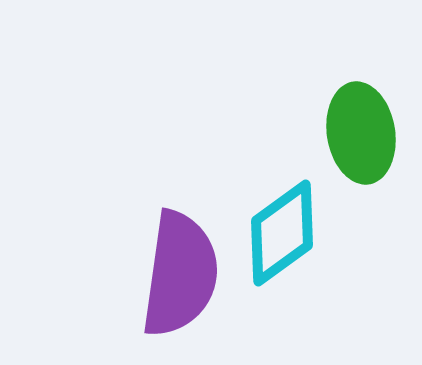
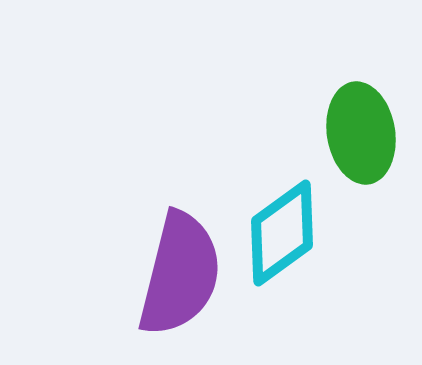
purple semicircle: rotated 6 degrees clockwise
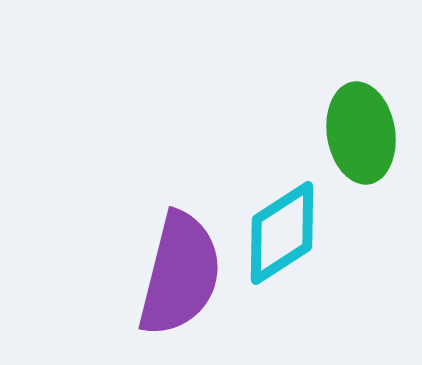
cyan diamond: rotated 3 degrees clockwise
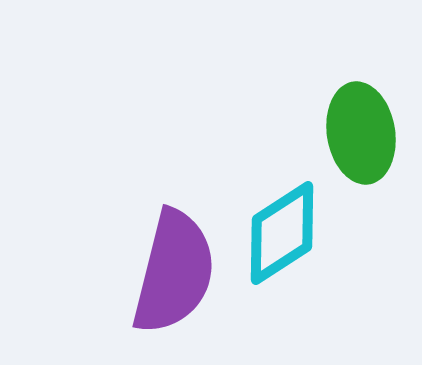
purple semicircle: moved 6 px left, 2 px up
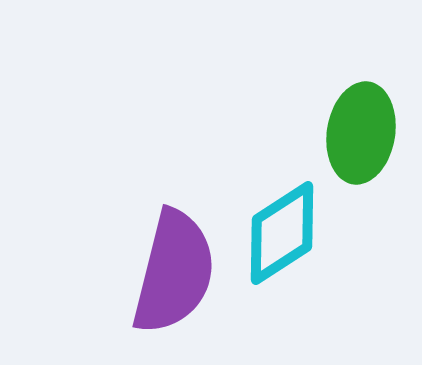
green ellipse: rotated 18 degrees clockwise
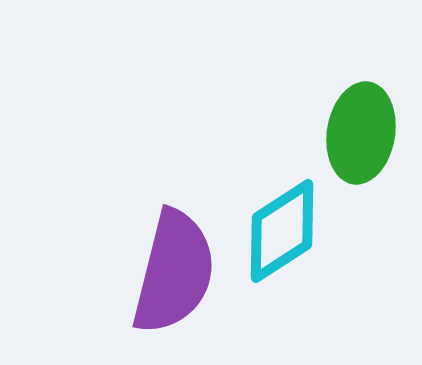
cyan diamond: moved 2 px up
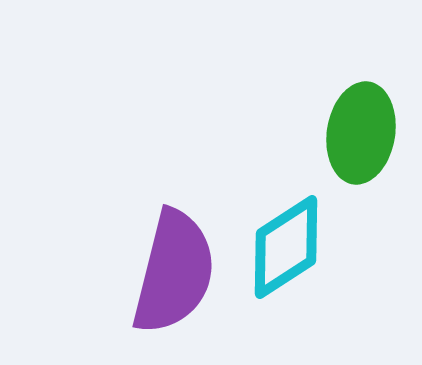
cyan diamond: moved 4 px right, 16 px down
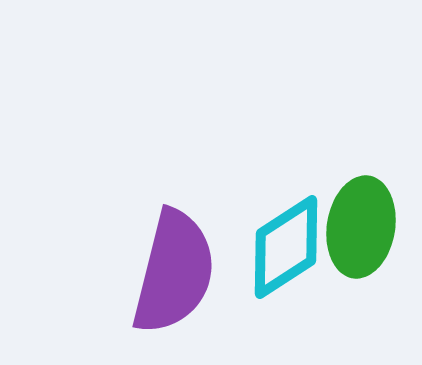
green ellipse: moved 94 px down
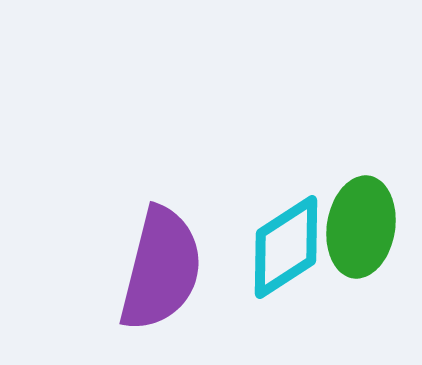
purple semicircle: moved 13 px left, 3 px up
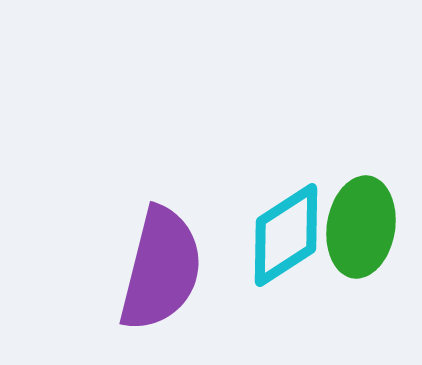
cyan diamond: moved 12 px up
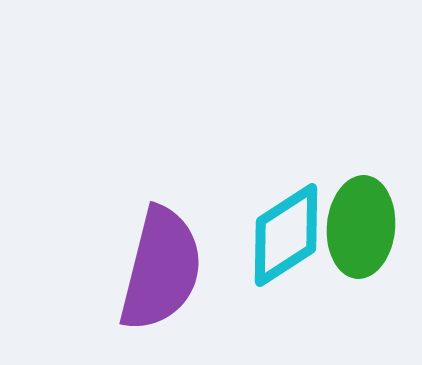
green ellipse: rotated 4 degrees counterclockwise
